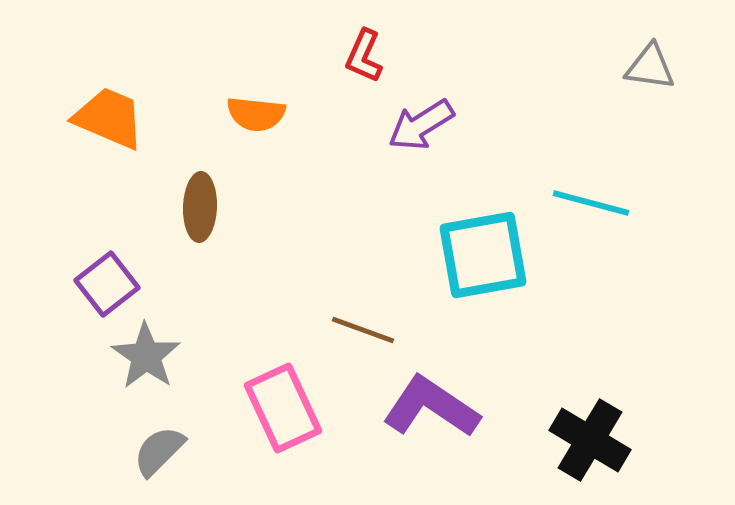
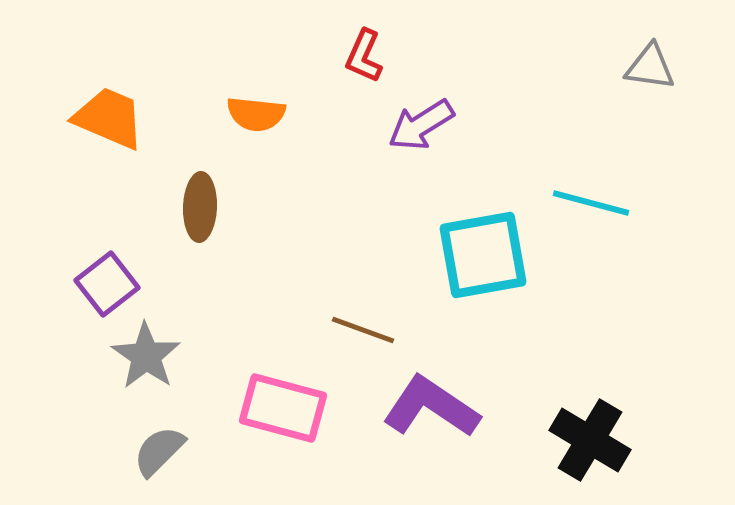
pink rectangle: rotated 50 degrees counterclockwise
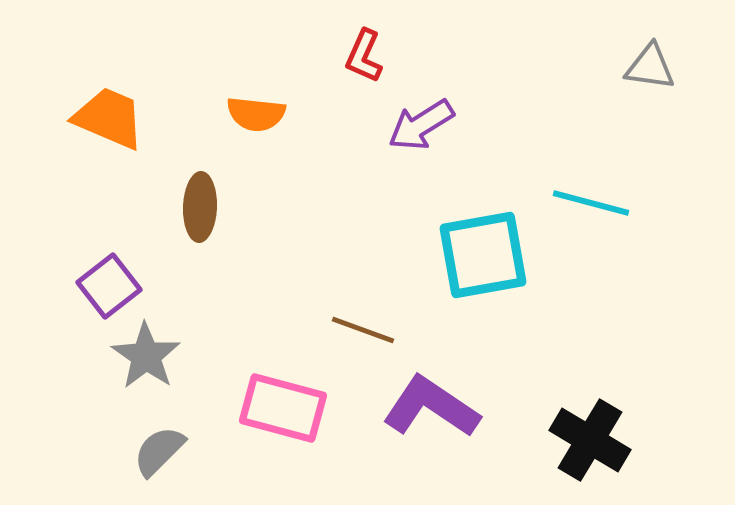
purple square: moved 2 px right, 2 px down
